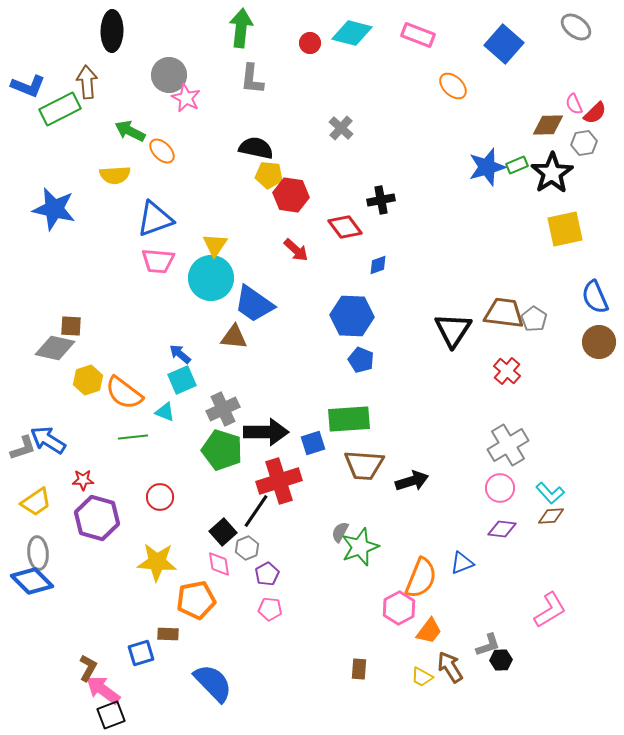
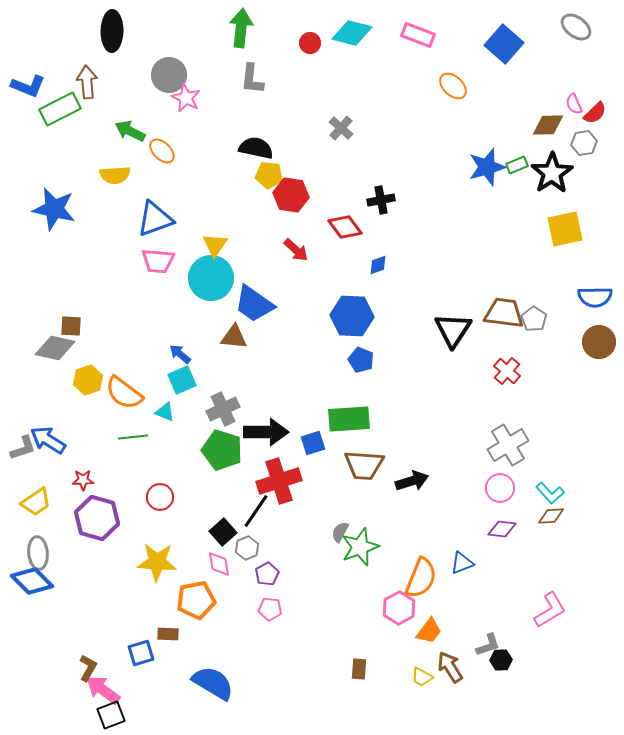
blue semicircle at (595, 297): rotated 68 degrees counterclockwise
blue semicircle at (213, 683): rotated 15 degrees counterclockwise
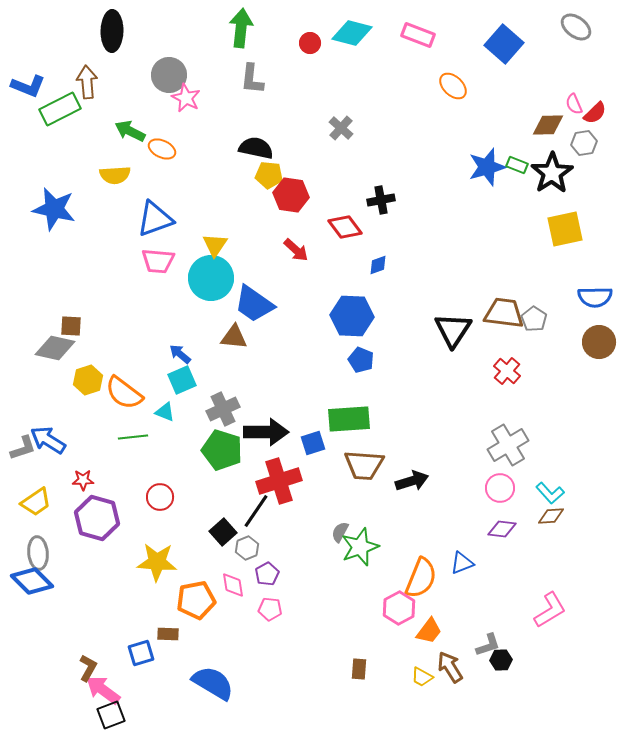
orange ellipse at (162, 151): moved 2 px up; rotated 20 degrees counterclockwise
green rectangle at (517, 165): rotated 45 degrees clockwise
pink diamond at (219, 564): moved 14 px right, 21 px down
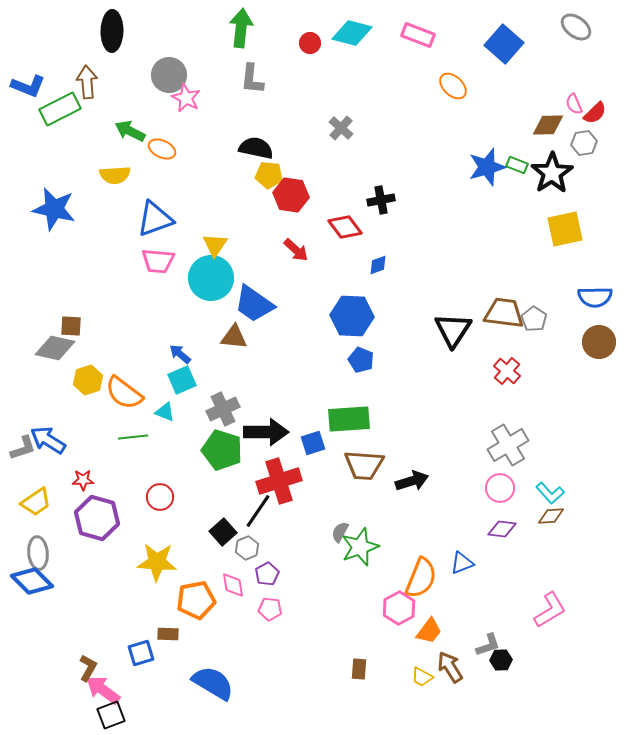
black line at (256, 511): moved 2 px right
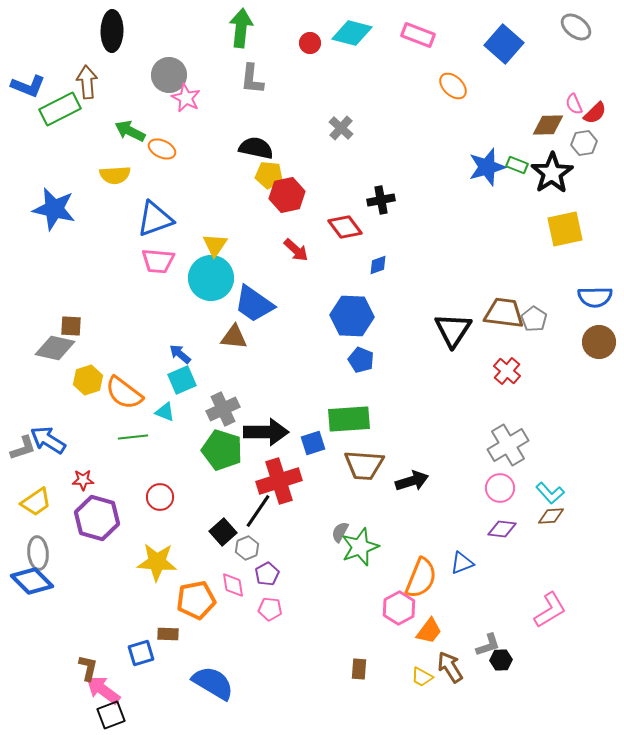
red hexagon at (291, 195): moved 4 px left; rotated 20 degrees counterclockwise
brown L-shape at (88, 668): rotated 16 degrees counterclockwise
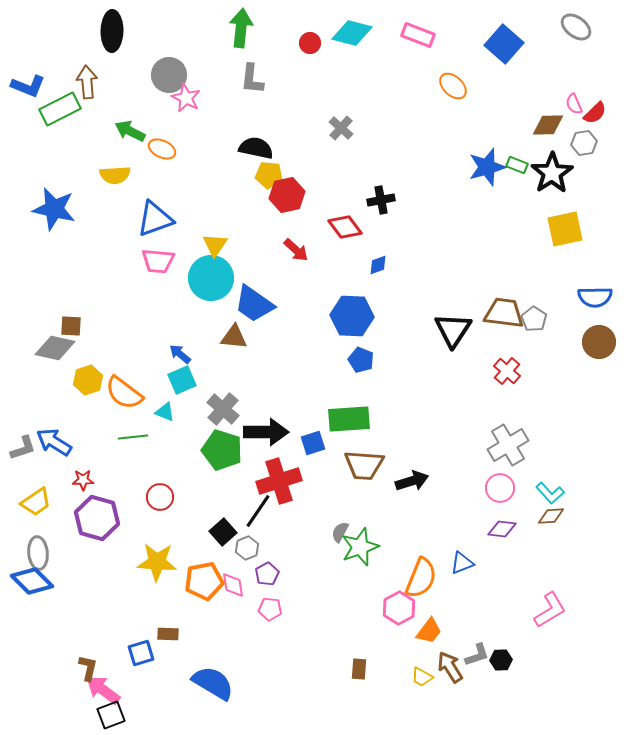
gray cross at (223, 409): rotated 24 degrees counterclockwise
blue arrow at (48, 440): moved 6 px right, 2 px down
orange pentagon at (196, 600): moved 8 px right, 19 px up
gray L-shape at (488, 645): moved 11 px left, 10 px down
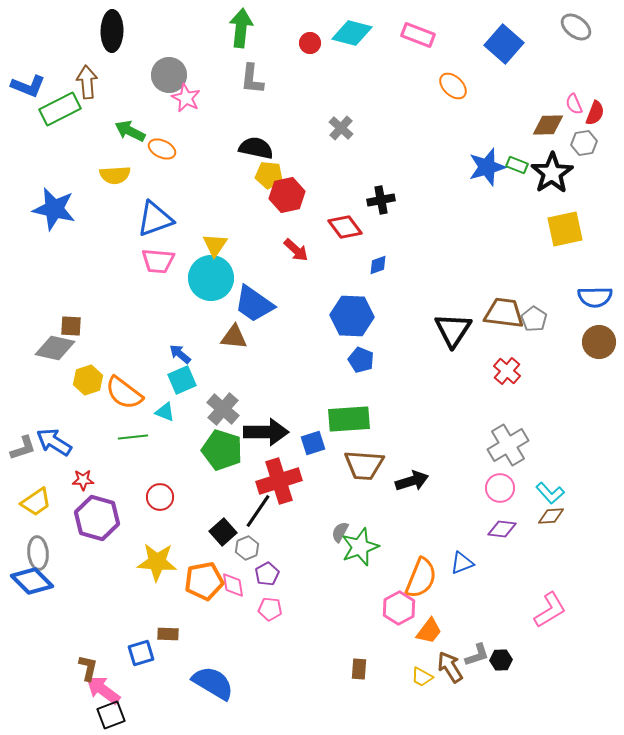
red semicircle at (595, 113): rotated 25 degrees counterclockwise
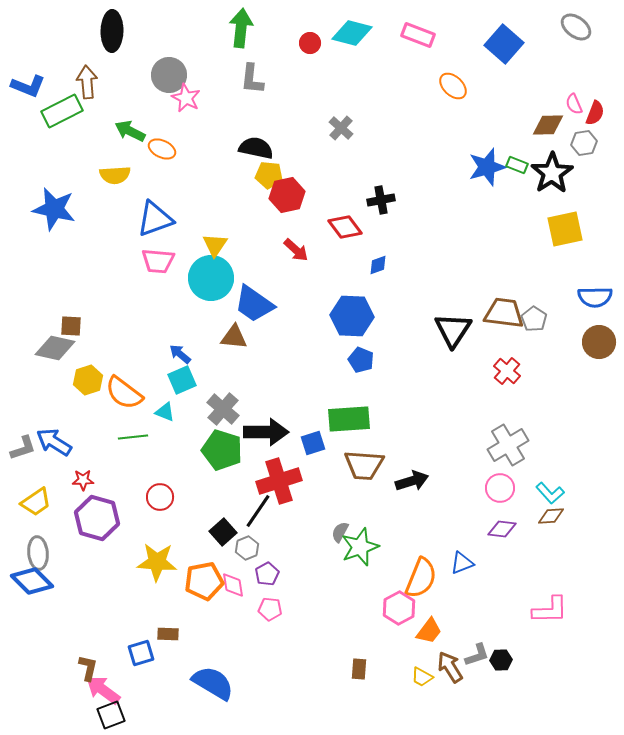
green rectangle at (60, 109): moved 2 px right, 2 px down
pink L-shape at (550, 610): rotated 30 degrees clockwise
